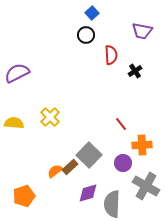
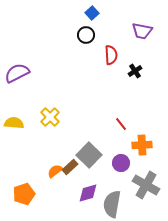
purple circle: moved 2 px left
gray cross: moved 1 px up
orange pentagon: moved 2 px up
gray semicircle: rotated 8 degrees clockwise
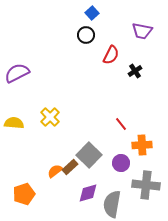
red semicircle: rotated 30 degrees clockwise
gray cross: rotated 24 degrees counterclockwise
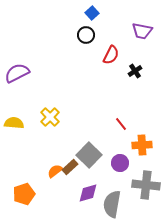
purple circle: moved 1 px left
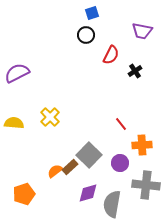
blue square: rotated 24 degrees clockwise
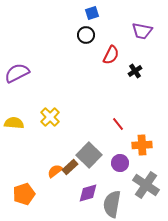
red line: moved 3 px left
gray cross: rotated 28 degrees clockwise
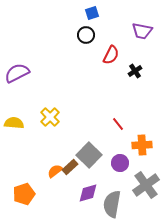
gray cross: rotated 20 degrees clockwise
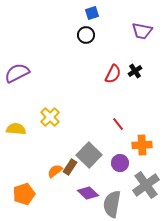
red semicircle: moved 2 px right, 19 px down
yellow semicircle: moved 2 px right, 6 px down
brown rectangle: rotated 14 degrees counterclockwise
purple diamond: rotated 60 degrees clockwise
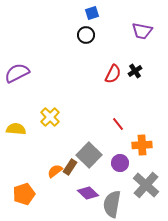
gray cross: rotated 12 degrees counterclockwise
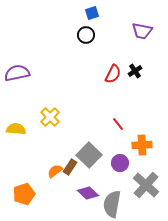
purple semicircle: rotated 15 degrees clockwise
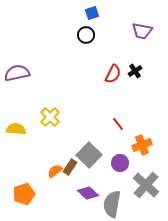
orange cross: rotated 18 degrees counterclockwise
